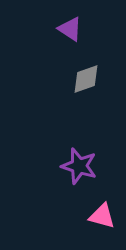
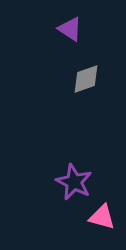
purple star: moved 5 px left, 16 px down; rotated 9 degrees clockwise
pink triangle: moved 1 px down
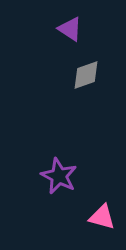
gray diamond: moved 4 px up
purple star: moved 15 px left, 6 px up
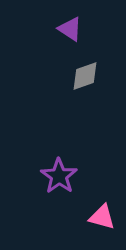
gray diamond: moved 1 px left, 1 px down
purple star: rotated 9 degrees clockwise
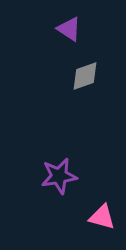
purple triangle: moved 1 px left
purple star: rotated 27 degrees clockwise
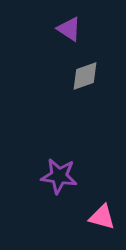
purple star: rotated 18 degrees clockwise
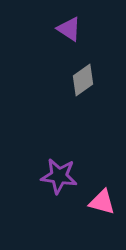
gray diamond: moved 2 px left, 4 px down; rotated 16 degrees counterclockwise
pink triangle: moved 15 px up
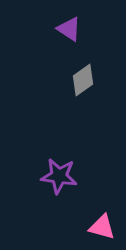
pink triangle: moved 25 px down
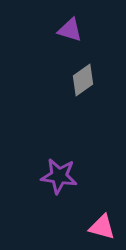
purple triangle: moved 1 px right, 1 px down; rotated 16 degrees counterclockwise
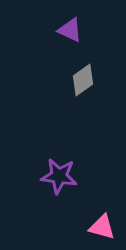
purple triangle: rotated 8 degrees clockwise
